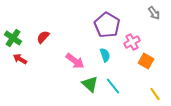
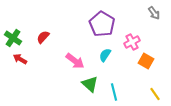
purple pentagon: moved 5 px left, 1 px up
cyan semicircle: rotated 128 degrees counterclockwise
cyan line: moved 1 px right, 6 px down; rotated 24 degrees clockwise
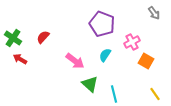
purple pentagon: rotated 10 degrees counterclockwise
cyan line: moved 2 px down
